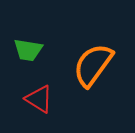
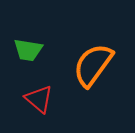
red triangle: rotated 8 degrees clockwise
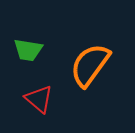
orange semicircle: moved 3 px left
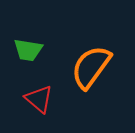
orange semicircle: moved 1 px right, 2 px down
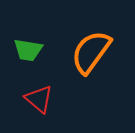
orange semicircle: moved 15 px up
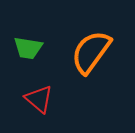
green trapezoid: moved 2 px up
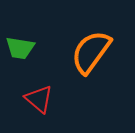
green trapezoid: moved 8 px left
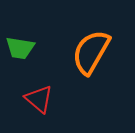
orange semicircle: rotated 6 degrees counterclockwise
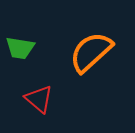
orange semicircle: rotated 18 degrees clockwise
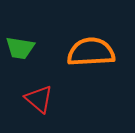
orange semicircle: rotated 39 degrees clockwise
